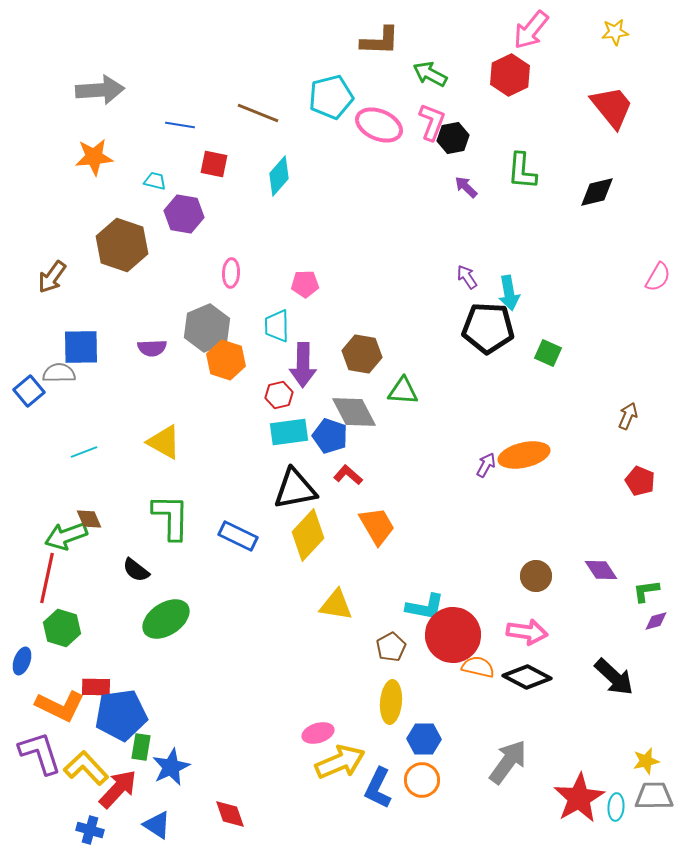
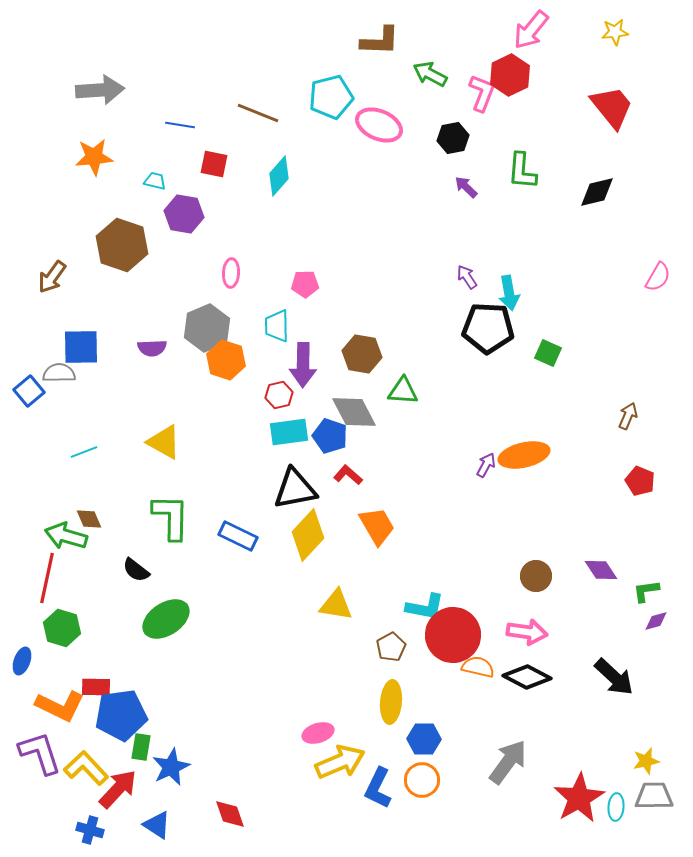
pink L-shape at (432, 122): moved 50 px right, 29 px up
green arrow at (66, 536): rotated 36 degrees clockwise
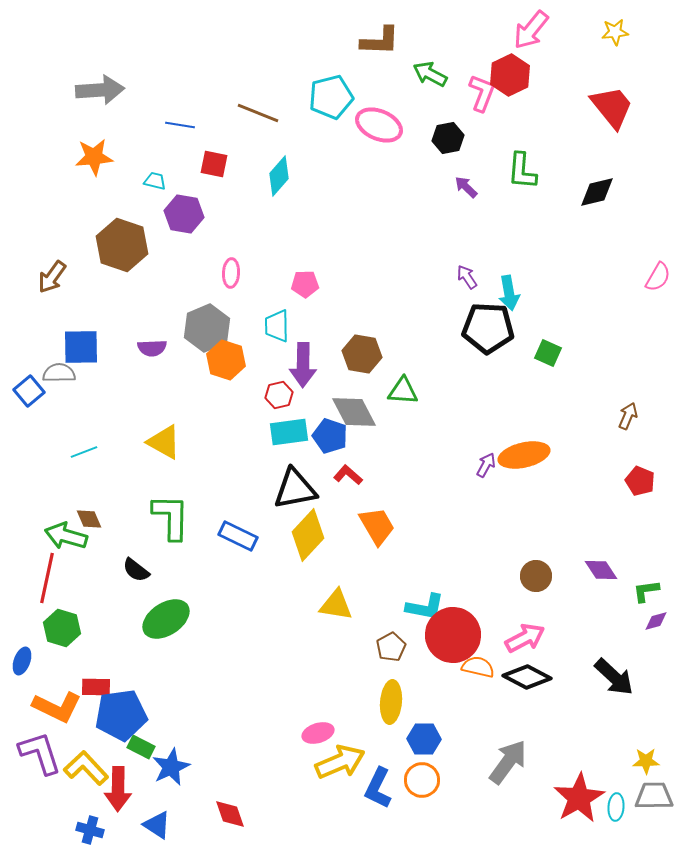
black hexagon at (453, 138): moved 5 px left
pink arrow at (527, 632): moved 2 px left, 6 px down; rotated 36 degrees counterclockwise
orange L-shape at (60, 706): moved 3 px left, 1 px down
green rectangle at (141, 747): rotated 72 degrees counterclockwise
yellow star at (646, 761): rotated 12 degrees clockwise
red arrow at (118, 789): rotated 138 degrees clockwise
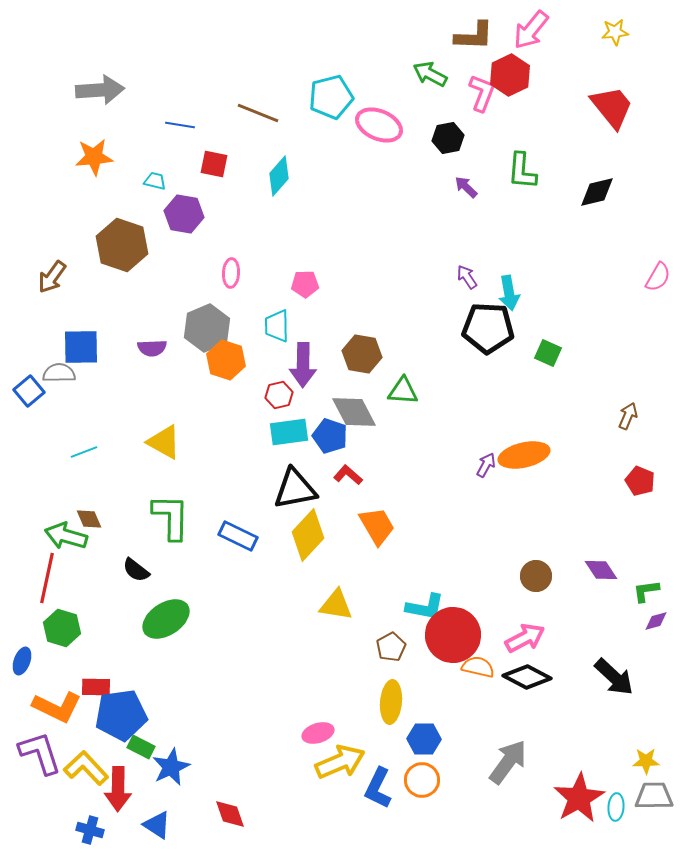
brown L-shape at (380, 41): moved 94 px right, 5 px up
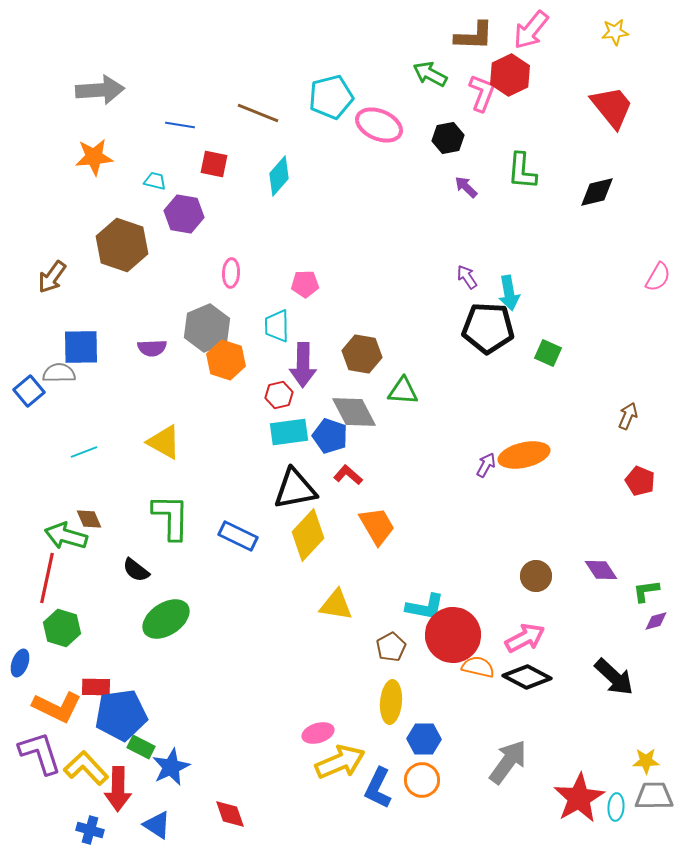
blue ellipse at (22, 661): moved 2 px left, 2 px down
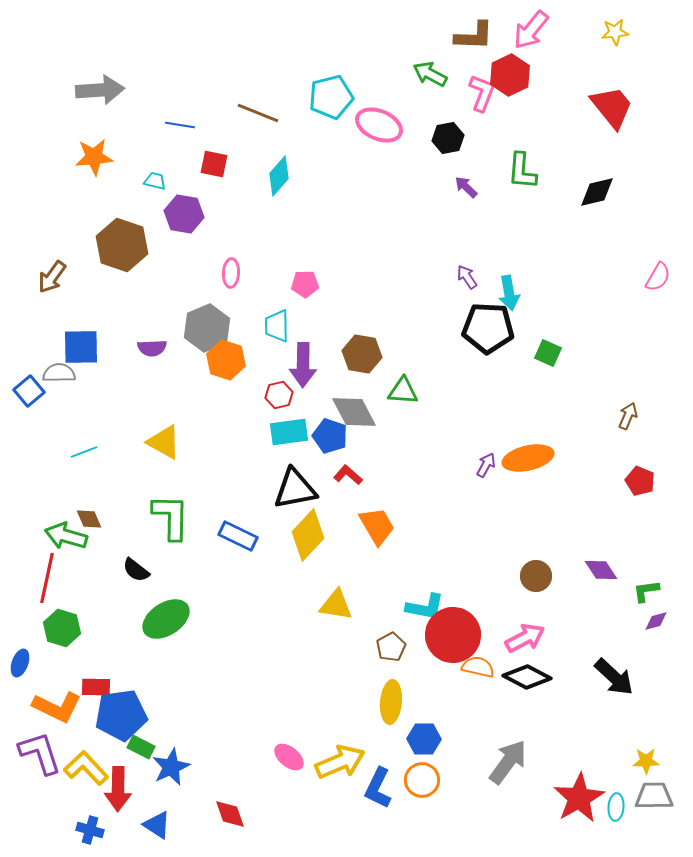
orange ellipse at (524, 455): moved 4 px right, 3 px down
pink ellipse at (318, 733): moved 29 px left, 24 px down; rotated 56 degrees clockwise
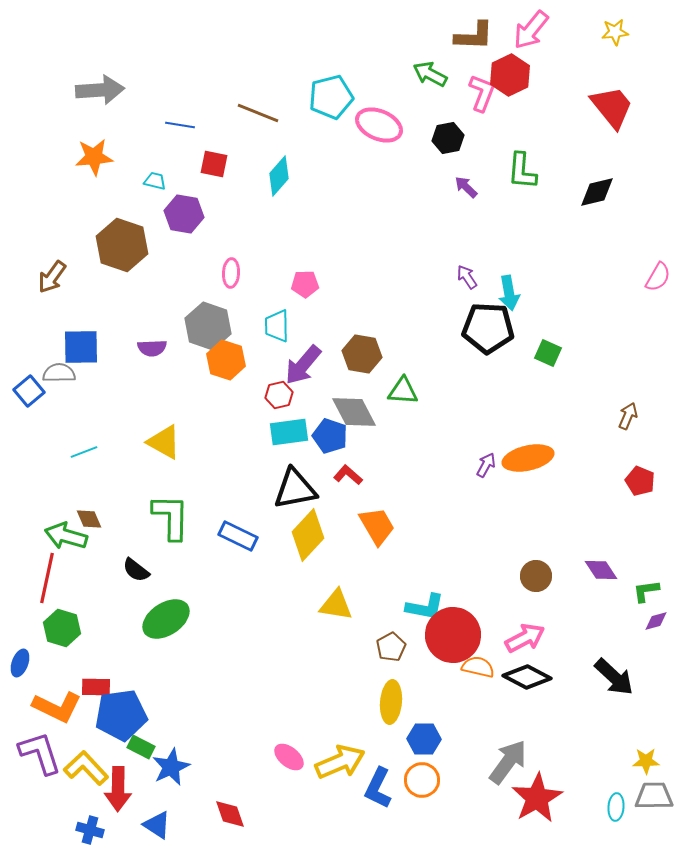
gray hexagon at (207, 328): moved 1 px right, 2 px up; rotated 18 degrees counterclockwise
purple arrow at (303, 365): rotated 39 degrees clockwise
red star at (579, 798): moved 42 px left
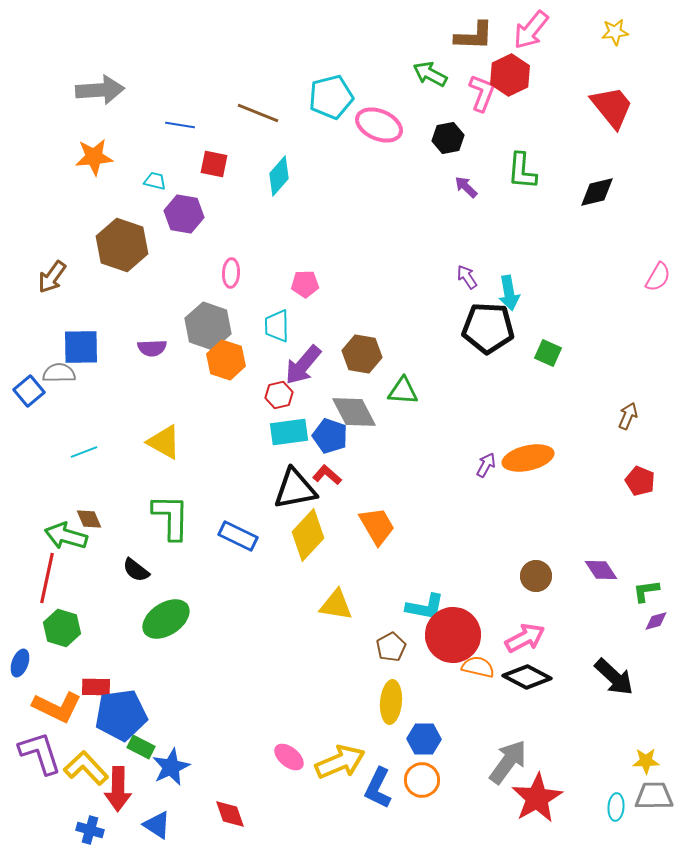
red L-shape at (348, 475): moved 21 px left
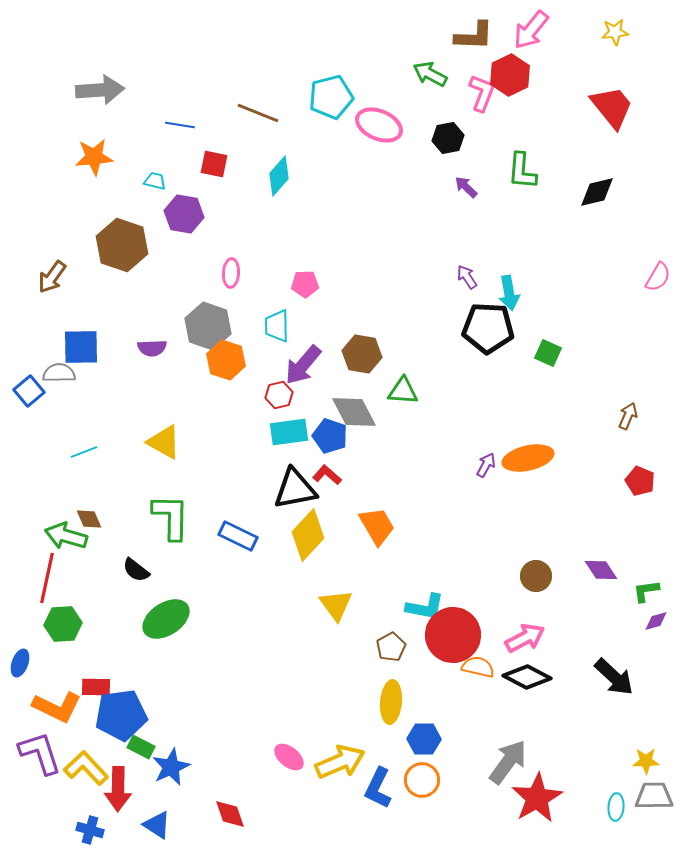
yellow triangle at (336, 605): rotated 45 degrees clockwise
green hexagon at (62, 628): moved 1 px right, 4 px up; rotated 21 degrees counterclockwise
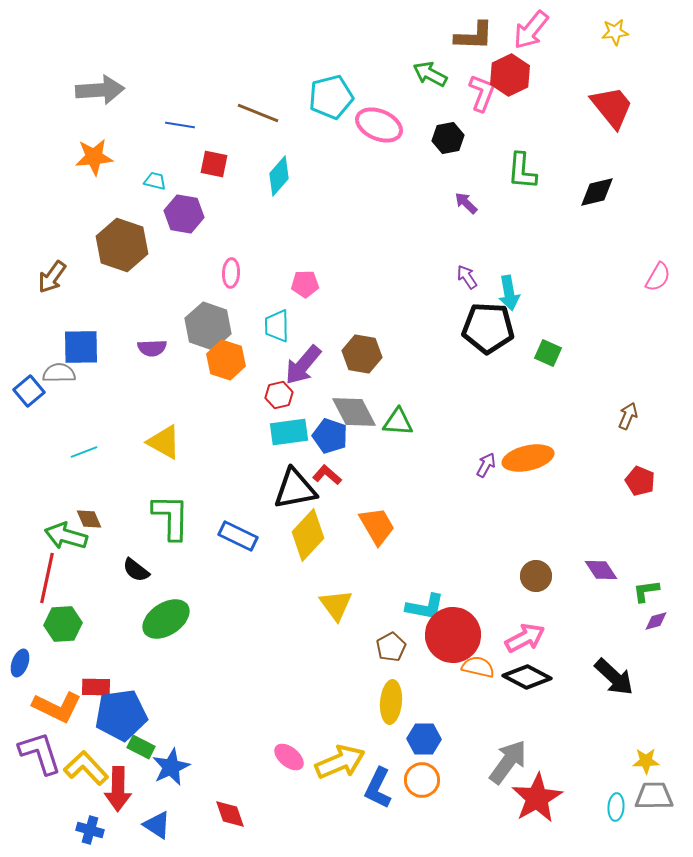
purple arrow at (466, 187): moved 16 px down
green triangle at (403, 391): moved 5 px left, 31 px down
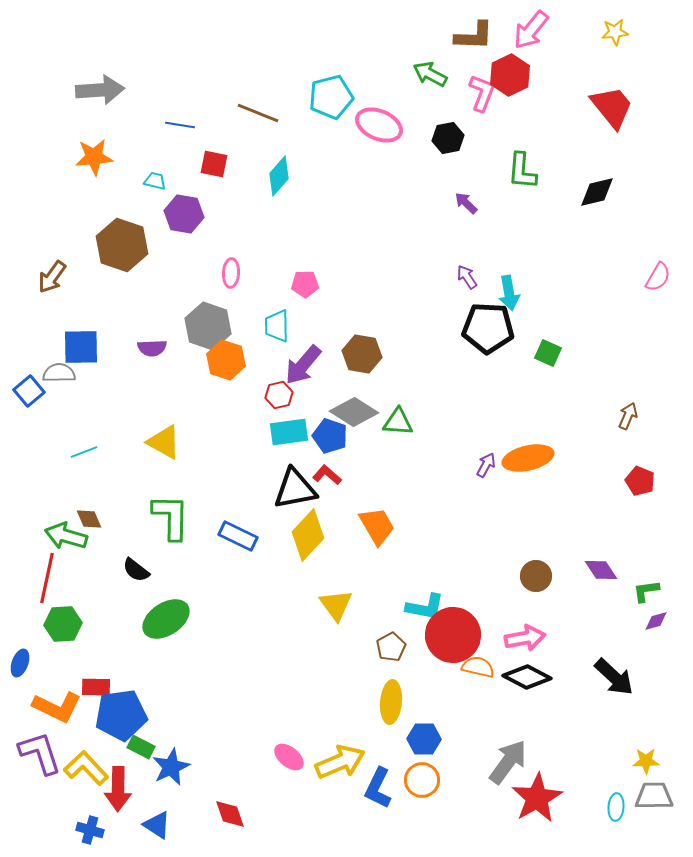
gray diamond at (354, 412): rotated 30 degrees counterclockwise
pink arrow at (525, 638): rotated 18 degrees clockwise
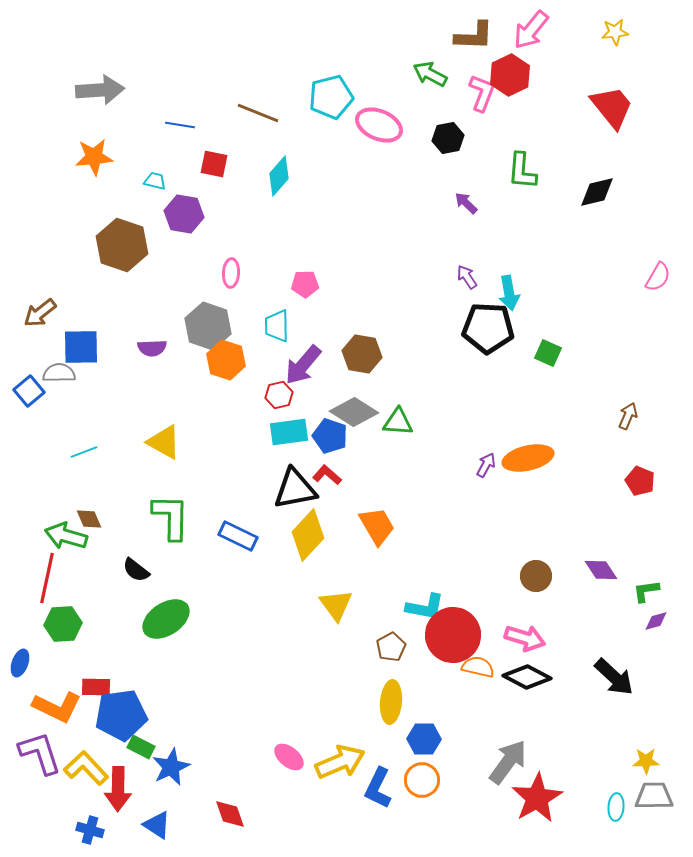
brown arrow at (52, 277): moved 12 px left, 36 px down; rotated 16 degrees clockwise
pink arrow at (525, 638): rotated 27 degrees clockwise
